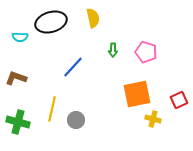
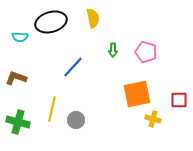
red square: rotated 24 degrees clockwise
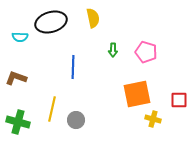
blue line: rotated 40 degrees counterclockwise
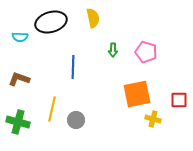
brown L-shape: moved 3 px right, 1 px down
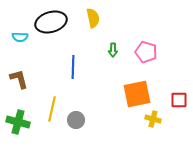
brown L-shape: rotated 55 degrees clockwise
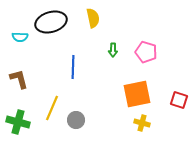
red square: rotated 18 degrees clockwise
yellow line: moved 1 px up; rotated 10 degrees clockwise
yellow cross: moved 11 px left, 4 px down
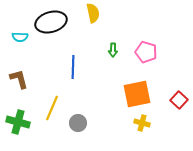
yellow semicircle: moved 5 px up
red square: rotated 24 degrees clockwise
gray circle: moved 2 px right, 3 px down
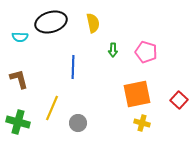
yellow semicircle: moved 10 px down
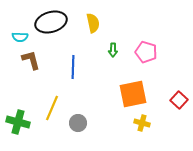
brown L-shape: moved 12 px right, 19 px up
orange square: moved 4 px left
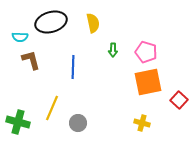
orange square: moved 15 px right, 12 px up
